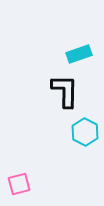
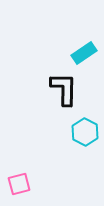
cyan rectangle: moved 5 px right, 1 px up; rotated 15 degrees counterclockwise
black L-shape: moved 1 px left, 2 px up
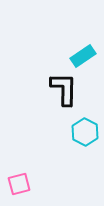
cyan rectangle: moved 1 px left, 3 px down
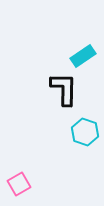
cyan hexagon: rotated 8 degrees counterclockwise
pink square: rotated 15 degrees counterclockwise
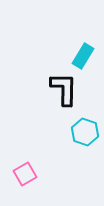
cyan rectangle: rotated 25 degrees counterclockwise
pink square: moved 6 px right, 10 px up
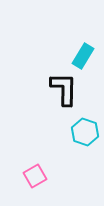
pink square: moved 10 px right, 2 px down
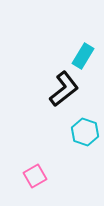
black L-shape: rotated 51 degrees clockwise
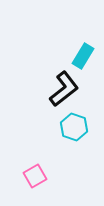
cyan hexagon: moved 11 px left, 5 px up
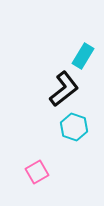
pink square: moved 2 px right, 4 px up
